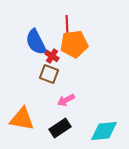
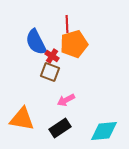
orange pentagon: rotated 8 degrees counterclockwise
brown square: moved 1 px right, 2 px up
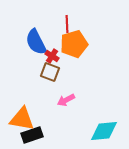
black rectangle: moved 28 px left, 7 px down; rotated 15 degrees clockwise
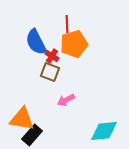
black rectangle: rotated 30 degrees counterclockwise
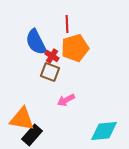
orange pentagon: moved 1 px right, 4 px down
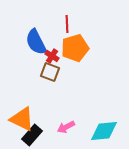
pink arrow: moved 27 px down
orange triangle: rotated 16 degrees clockwise
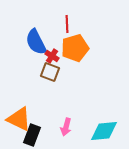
orange triangle: moved 3 px left
pink arrow: rotated 48 degrees counterclockwise
black rectangle: rotated 20 degrees counterclockwise
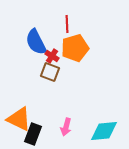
black rectangle: moved 1 px right, 1 px up
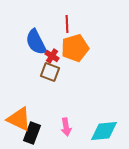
pink arrow: rotated 24 degrees counterclockwise
black rectangle: moved 1 px left, 1 px up
